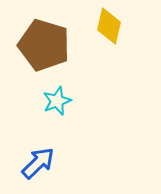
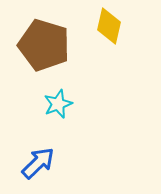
cyan star: moved 1 px right, 3 px down
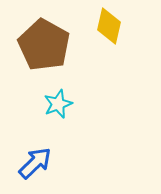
brown pentagon: rotated 12 degrees clockwise
blue arrow: moved 3 px left
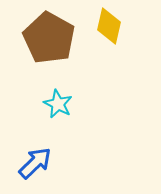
brown pentagon: moved 5 px right, 7 px up
cyan star: rotated 24 degrees counterclockwise
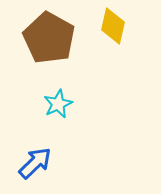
yellow diamond: moved 4 px right
cyan star: rotated 20 degrees clockwise
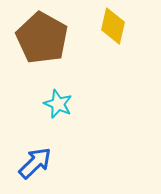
brown pentagon: moved 7 px left
cyan star: rotated 24 degrees counterclockwise
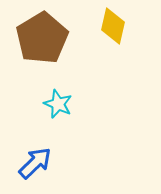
brown pentagon: rotated 12 degrees clockwise
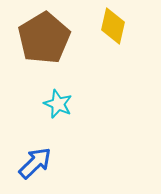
brown pentagon: moved 2 px right
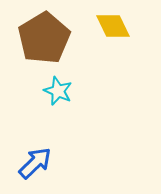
yellow diamond: rotated 39 degrees counterclockwise
cyan star: moved 13 px up
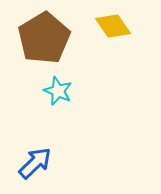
yellow diamond: rotated 9 degrees counterclockwise
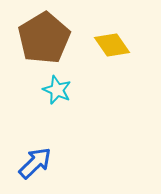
yellow diamond: moved 1 px left, 19 px down
cyan star: moved 1 px left, 1 px up
